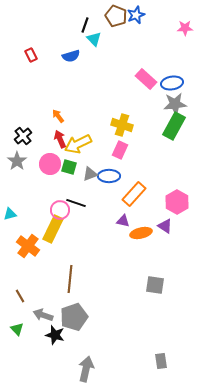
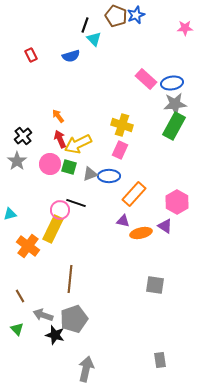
gray pentagon at (74, 317): moved 2 px down
gray rectangle at (161, 361): moved 1 px left, 1 px up
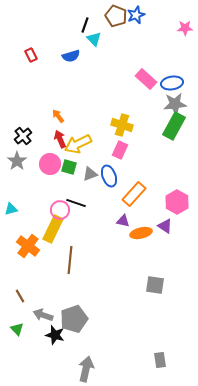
blue ellipse at (109, 176): rotated 70 degrees clockwise
cyan triangle at (10, 214): moved 1 px right, 5 px up
brown line at (70, 279): moved 19 px up
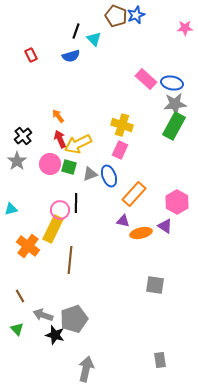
black line at (85, 25): moved 9 px left, 6 px down
blue ellipse at (172, 83): rotated 20 degrees clockwise
black line at (76, 203): rotated 72 degrees clockwise
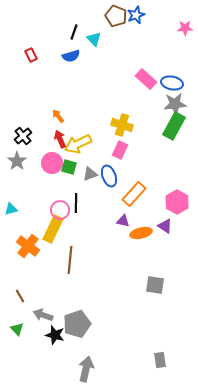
black line at (76, 31): moved 2 px left, 1 px down
pink circle at (50, 164): moved 2 px right, 1 px up
gray pentagon at (74, 319): moved 3 px right, 5 px down
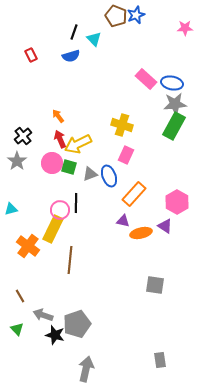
pink rectangle at (120, 150): moved 6 px right, 5 px down
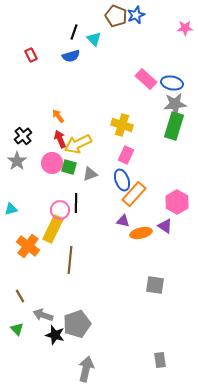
green rectangle at (174, 126): rotated 12 degrees counterclockwise
blue ellipse at (109, 176): moved 13 px right, 4 px down
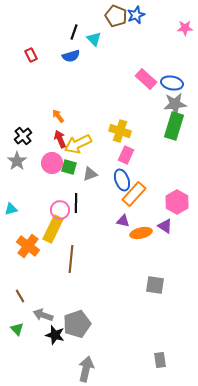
yellow cross at (122, 125): moved 2 px left, 6 px down
brown line at (70, 260): moved 1 px right, 1 px up
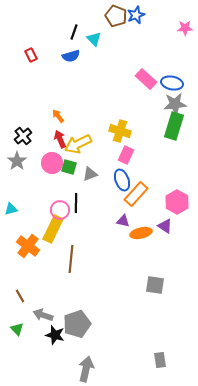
orange rectangle at (134, 194): moved 2 px right
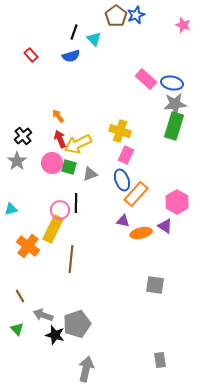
brown pentagon at (116, 16): rotated 15 degrees clockwise
pink star at (185, 28): moved 2 px left, 3 px up; rotated 21 degrees clockwise
red rectangle at (31, 55): rotated 16 degrees counterclockwise
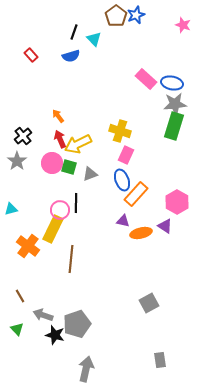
gray square at (155, 285): moved 6 px left, 18 px down; rotated 36 degrees counterclockwise
